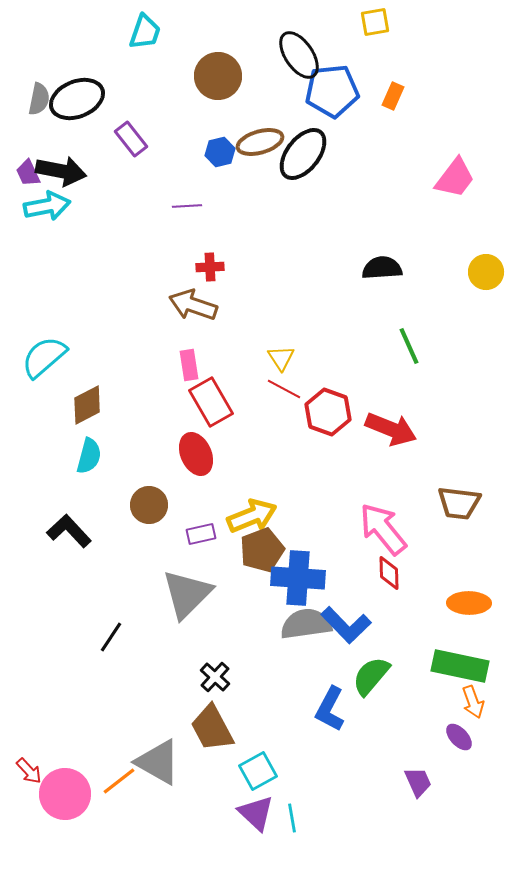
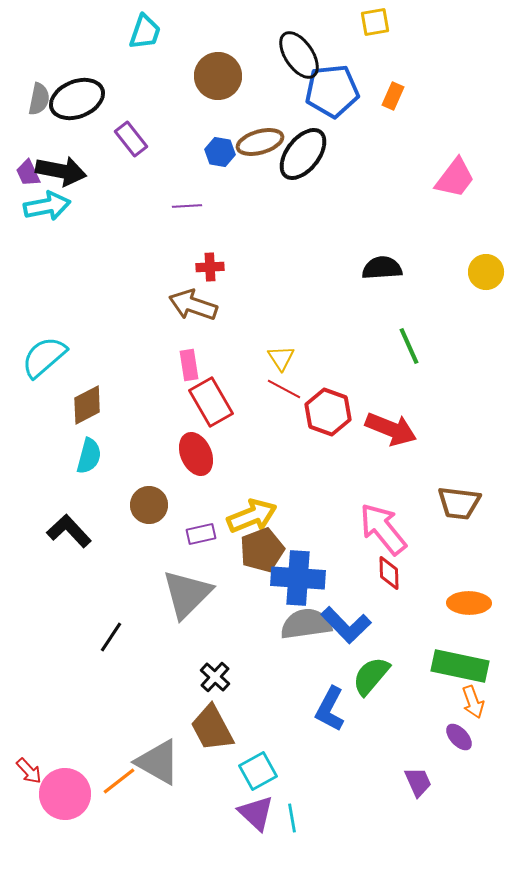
blue hexagon at (220, 152): rotated 24 degrees clockwise
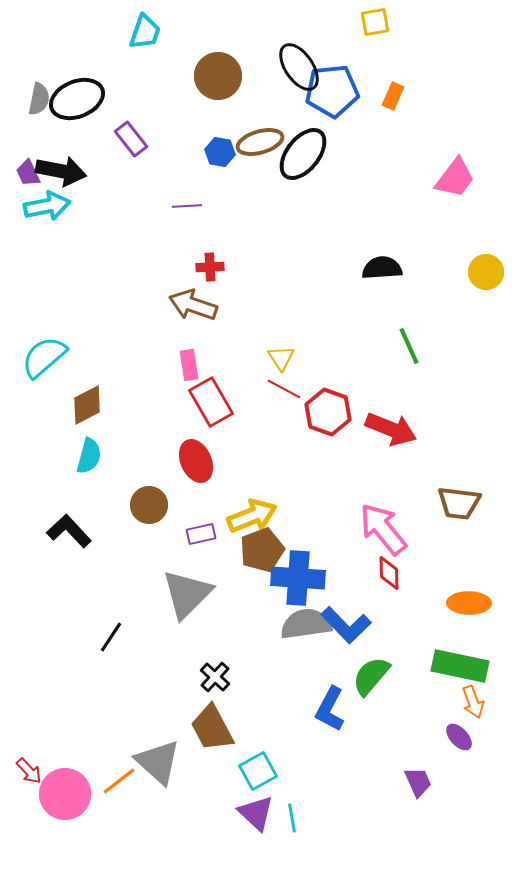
black ellipse at (299, 55): moved 12 px down
red ellipse at (196, 454): moved 7 px down
gray triangle at (158, 762): rotated 12 degrees clockwise
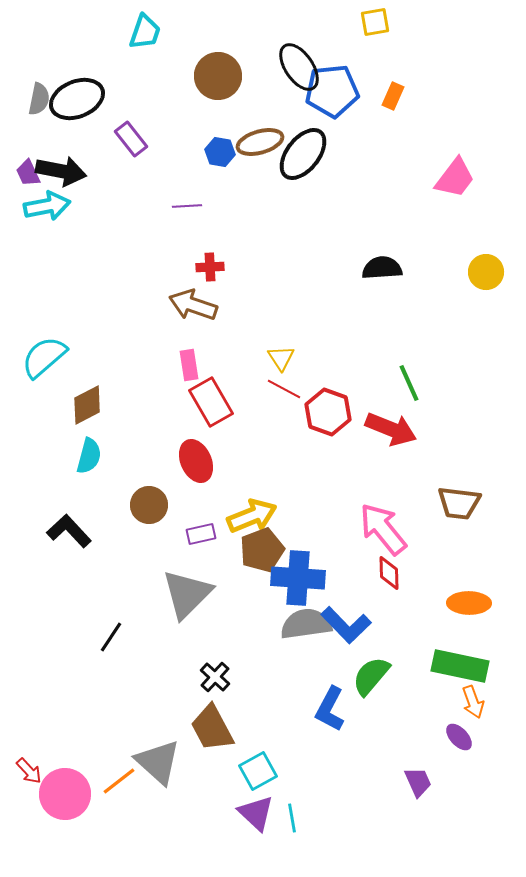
green line at (409, 346): moved 37 px down
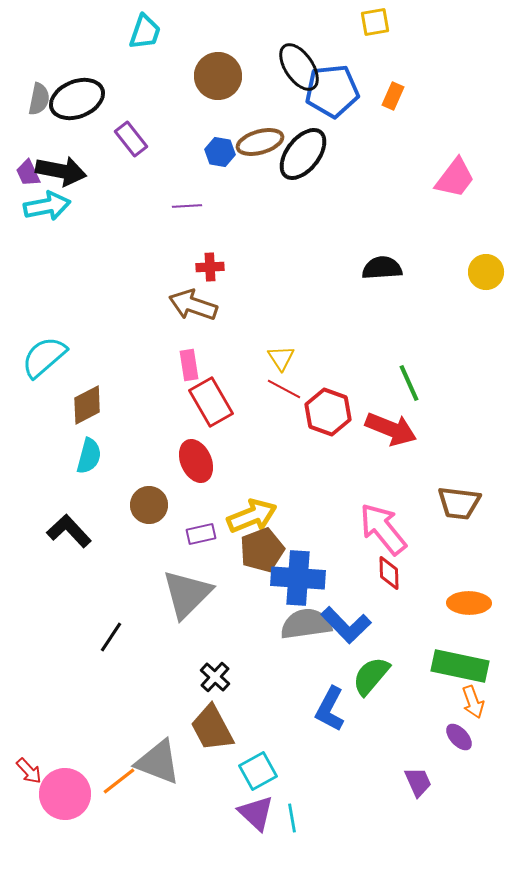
gray triangle at (158, 762): rotated 21 degrees counterclockwise
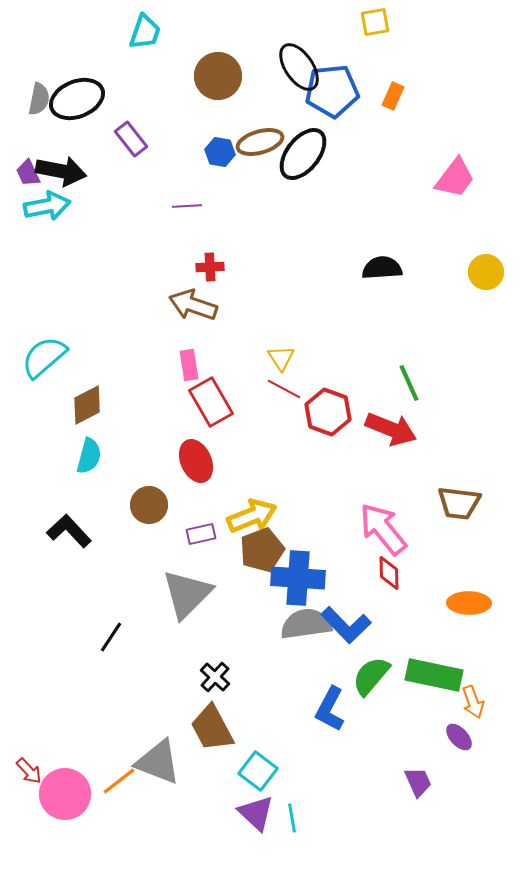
green rectangle at (460, 666): moved 26 px left, 9 px down
cyan square at (258, 771): rotated 24 degrees counterclockwise
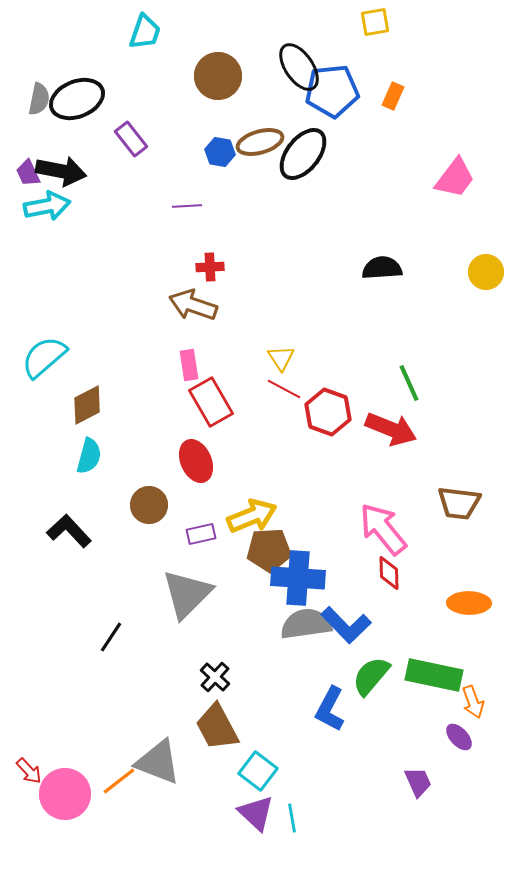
brown pentagon at (262, 550): moved 7 px right; rotated 18 degrees clockwise
brown trapezoid at (212, 728): moved 5 px right, 1 px up
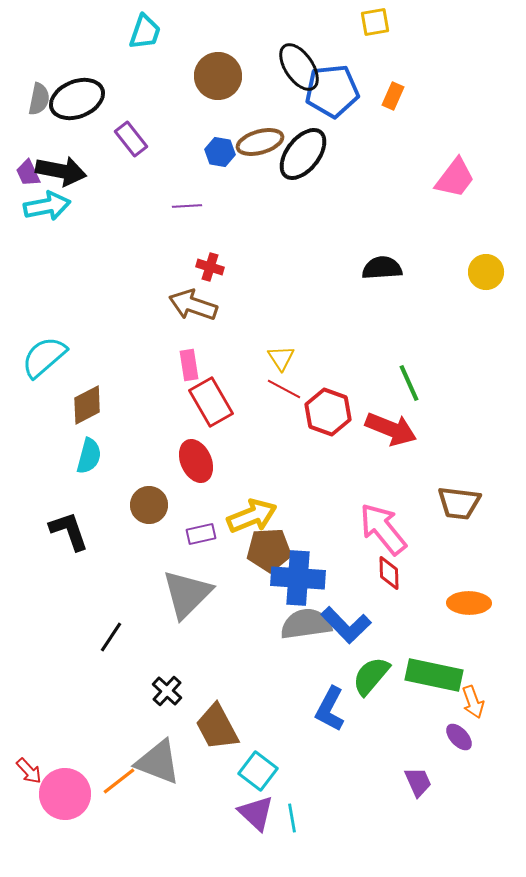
red cross at (210, 267): rotated 20 degrees clockwise
black L-shape at (69, 531): rotated 24 degrees clockwise
black cross at (215, 677): moved 48 px left, 14 px down
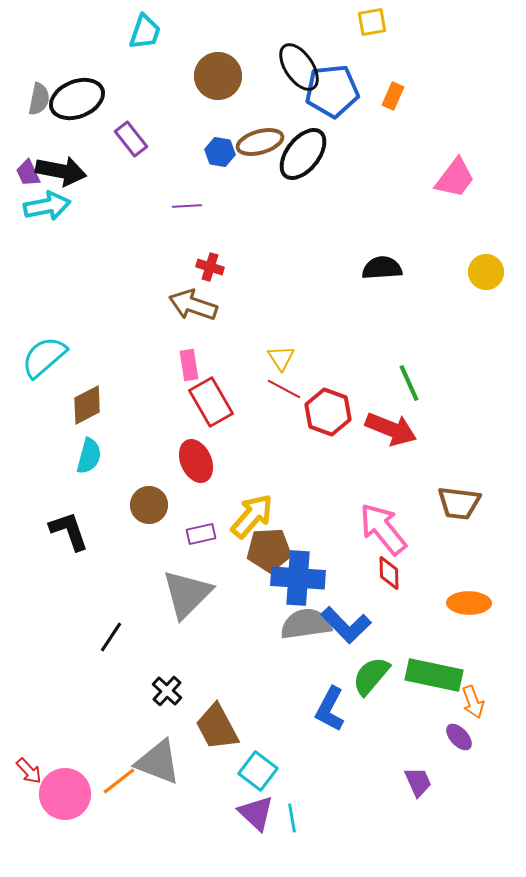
yellow square at (375, 22): moved 3 px left
yellow arrow at (252, 516): rotated 27 degrees counterclockwise
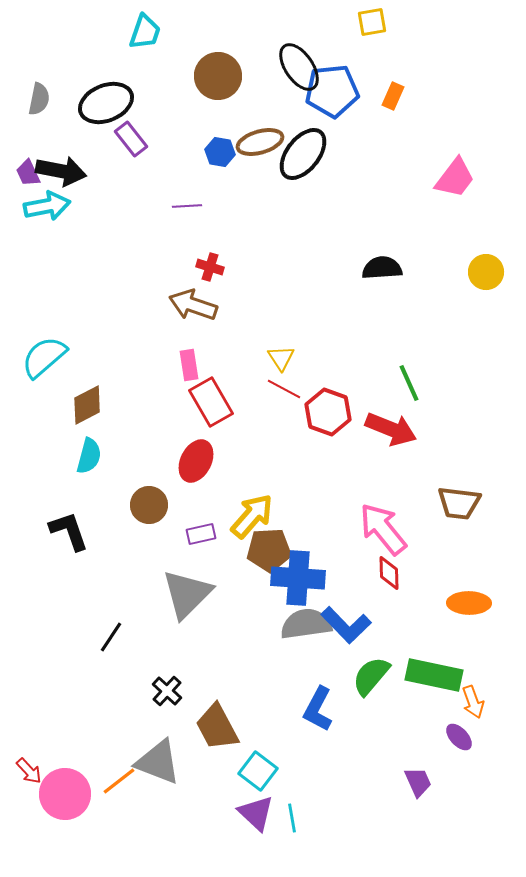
black ellipse at (77, 99): moved 29 px right, 4 px down
red ellipse at (196, 461): rotated 51 degrees clockwise
blue L-shape at (330, 709): moved 12 px left
